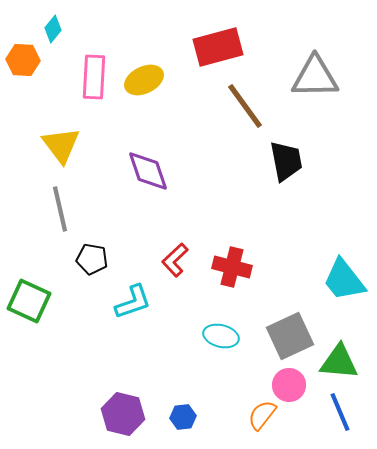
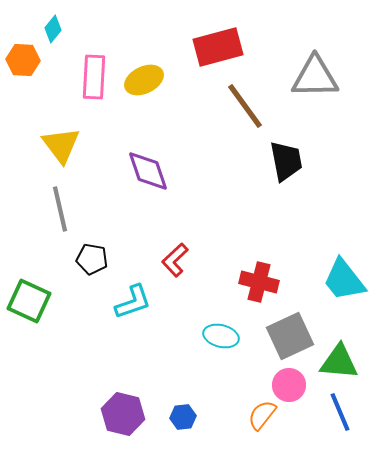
red cross: moved 27 px right, 15 px down
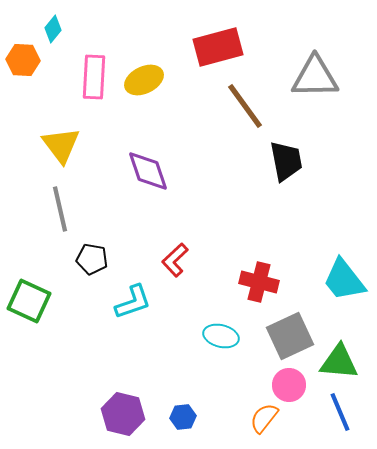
orange semicircle: moved 2 px right, 3 px down
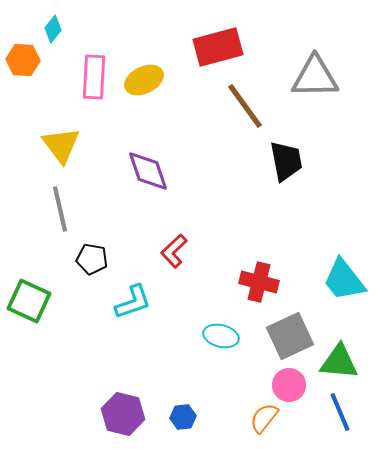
red L-shape: moved 1 px left, 9 px up
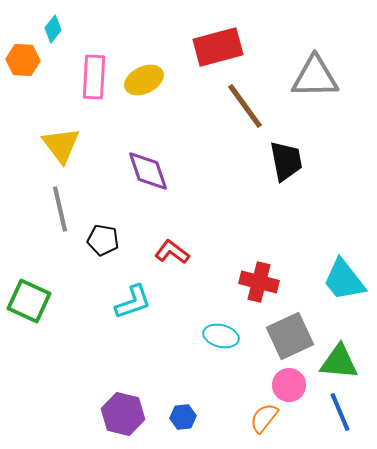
red L-shape: moved 2 px left, 1 px down; rotated 80 degrees clockwise
black pentagon: moved 11 px right, 19 px up
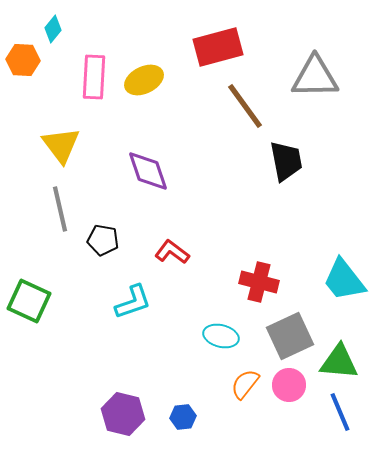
orange semicircle: moved 19 px left, 34 px up
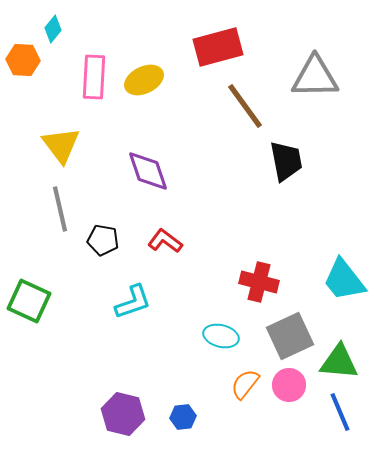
red L-shape: moved 7 px left, 11 px up
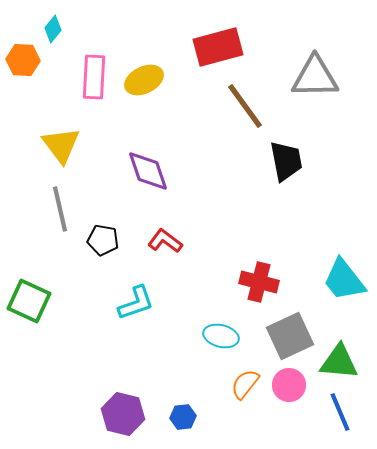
cyan L-shape: moved 3 px right, 1 px down
